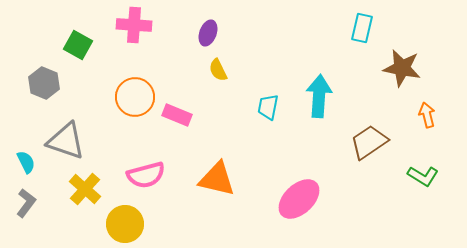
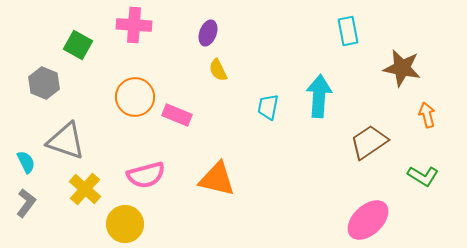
cyan rectangle: moved 14 px left, 3 px down; rotated 24 degrees counterclockwise
pink ellipse: moved 69 px right, 21 px down
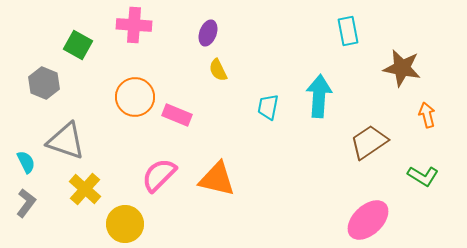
pink semicircle: moved 13 px right; rotated 150 degrees clockwise
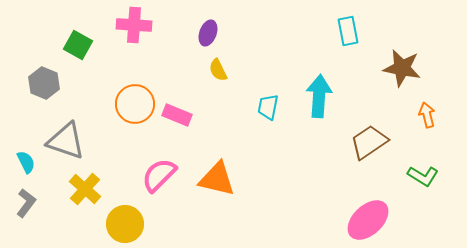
orange circle: moved 7 px down
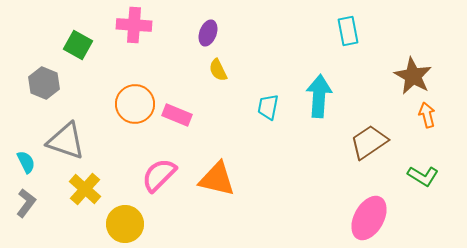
brown star: moved 11 px right, 8 px down; rotated 18 degrees clockwise
pink ellipse: moved 1 px right, 2 px up; rotated 18 degrees counterclockwise
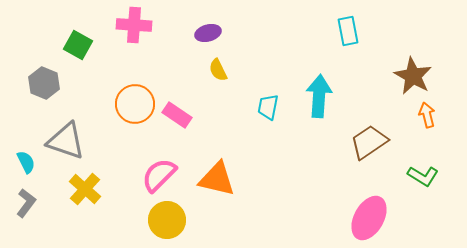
purple ellipse: rotated 55 degrees clockwise
pink rectangle: rotated 12 degrees clockwise
yellow circle: moved 42 px right, 4 px up
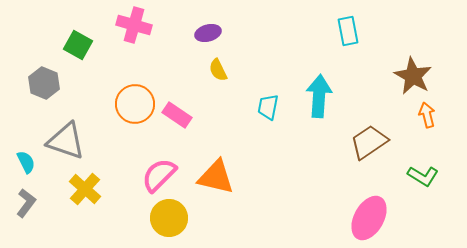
pink cross: rotated 12 degrees clockwise
orange triangle: moved 1 px left, 2 px up
yellow circle: moved 2 px right, 2 px up
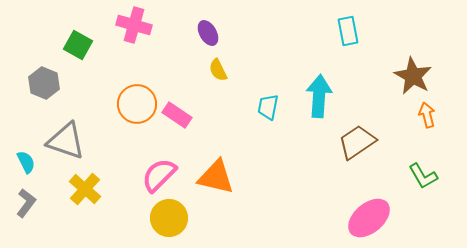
purple ellipse: rotated 75 degrees clockwise
orange circle: moved 2 px right
brown trapezoid: moved 12 px left
green L-shape: rotated 28 degrees clockwise
pink ellipse: rotated 21 degrees clockwise
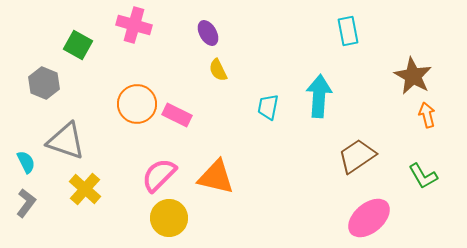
pink rectangle: rotated 8 degrees counterclockwise
brown trapezoid: moved 14 px down
